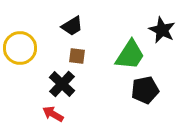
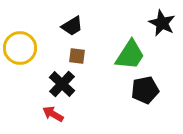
black star: moved 7 px up
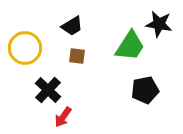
black star: moved 3 px left, 1 px down; rotated 16 degrees counterclockwise
yellow circle: moved 5 px right
green trapezoid: moved 9 px up
black cross: moved 14 px left, 6 px down
red arrow: moved 10 px right, 3 px down; rotated 85 degrees counterclockwise
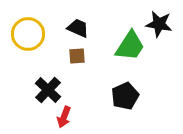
black trapezoid: moved 6 px right, 2 px down; rotated 125 degrees counterclockwise
yellow circle: moved 3 px right, 14 px up
brown square: rotated 12 degrees counterclockwise
black pentagon: moved 20 px left, 6 px down; rotated 12 degrees counterclockwise
red arrow: moved 1 px right; rotated 15 degrees counterclockwise
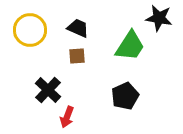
black star: moved 6 px up
yellow circle: moved 2 px right, 4 px up
red arrow: moved 3 px right
